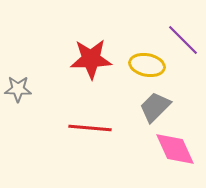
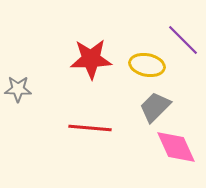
pink diamond: moved 1 px right, 2 px up
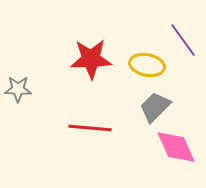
purple line: rotated 9 degrees clockwise
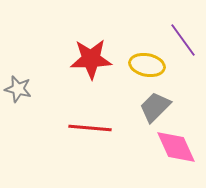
gray star: rotated 12 degrees clockwise
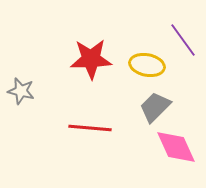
gray star: moved 3 px right, 2 px down
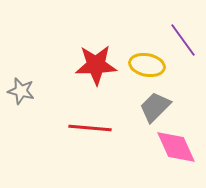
red star: moved 5 px right, 6 px down
